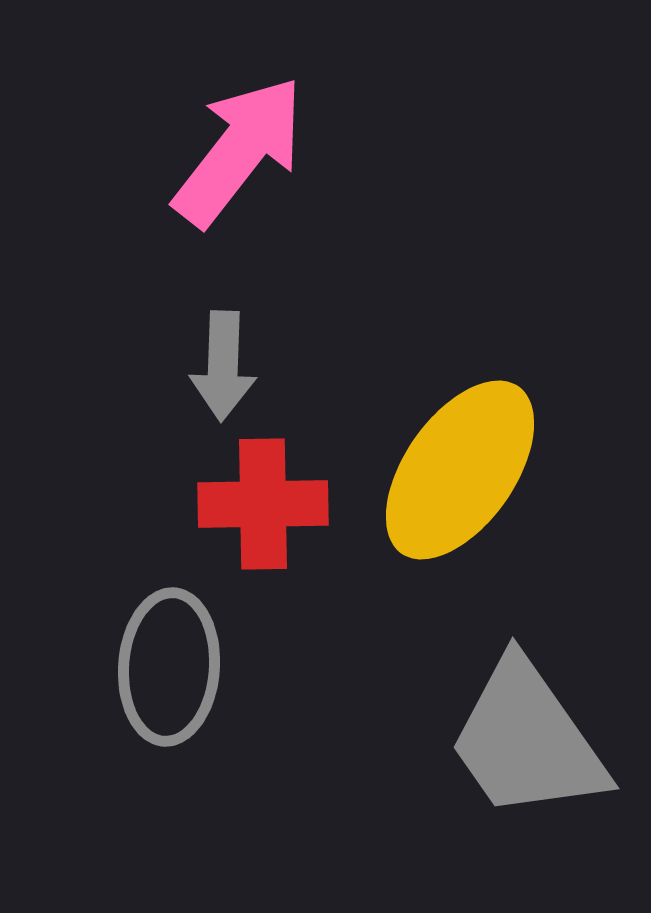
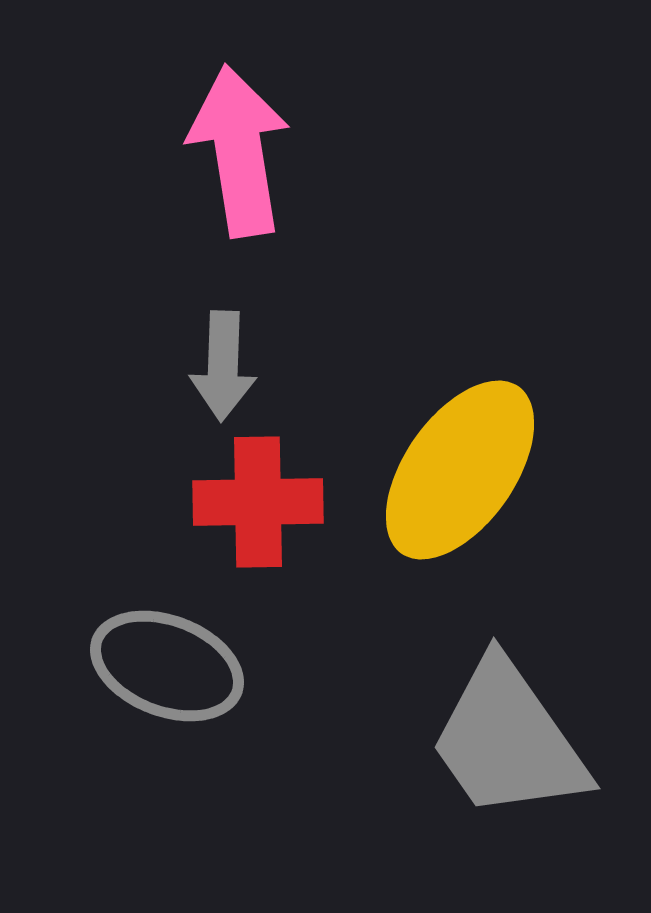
pink arrow: rotated 47 degrees counterclockwise
red cross: moved 5 px left, 2 px up
gray ellipse: moved 2 px left, 1 px up; rotated 73 degrees counterclockwise
gray trapezoid: moved 19 px left
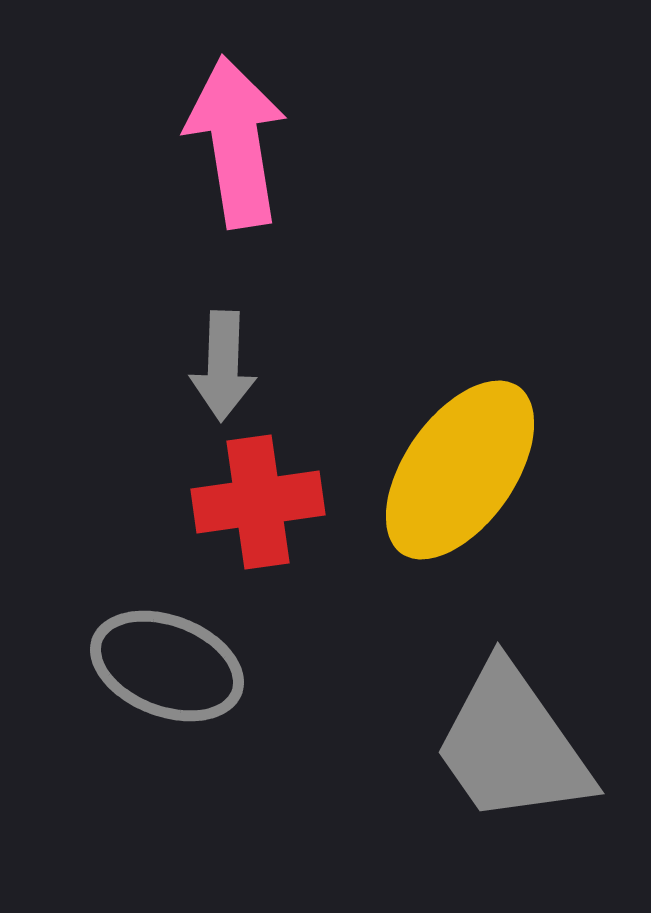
pink arrow: moved 3 px left, 9 px up
red cross: rotated 7 degrees counterclockwise
gray trapezoid: moved 4 px right, 5 px down
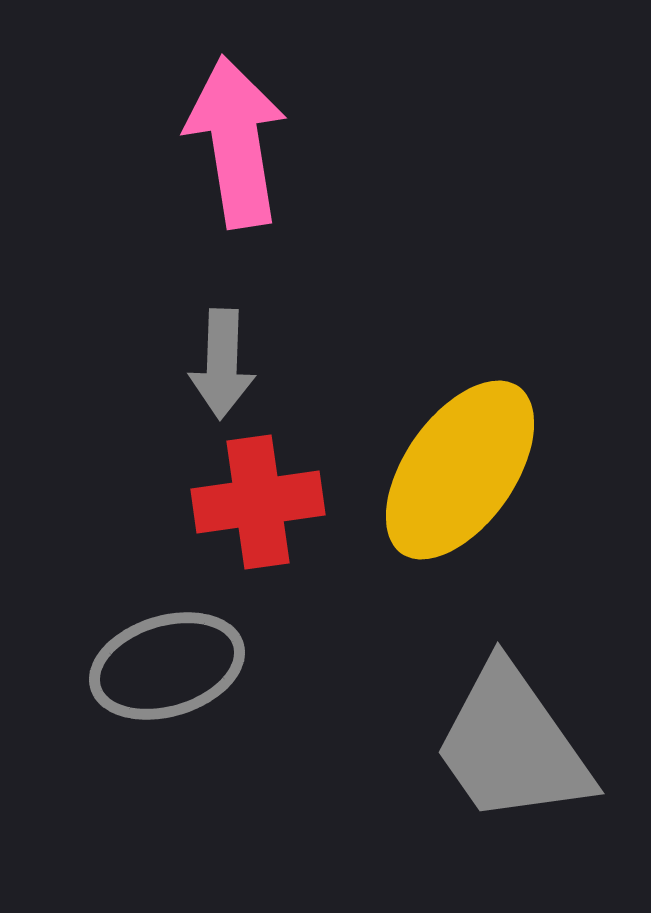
gray arrow: moved 1 px left, 2 px up
gray ellipse: rotated 38 degrees counterclockwise
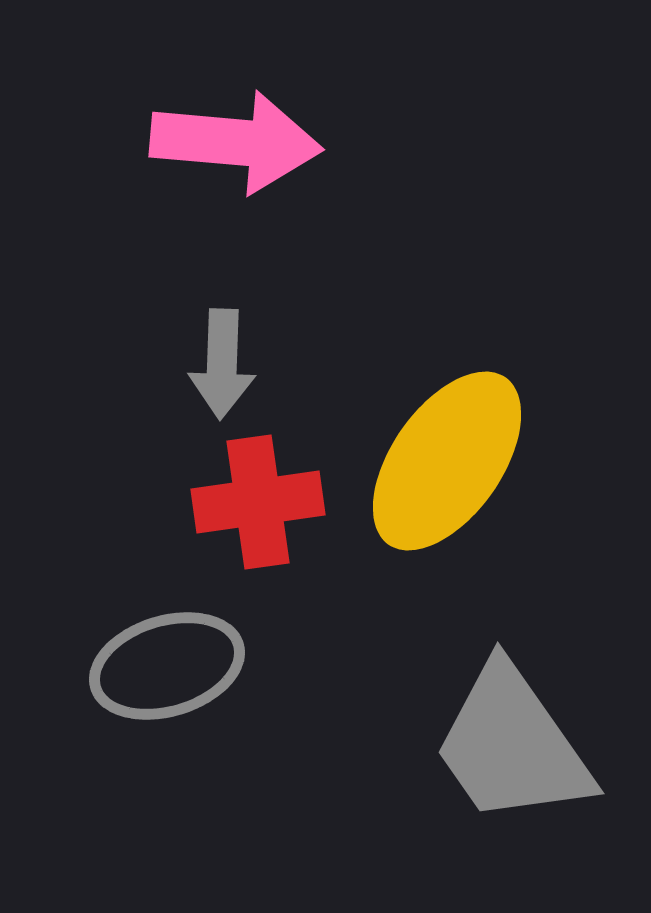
pink arrow: rotated 104 degrees clockwise
yellow ellipse: moved 13 px left, 9 px up
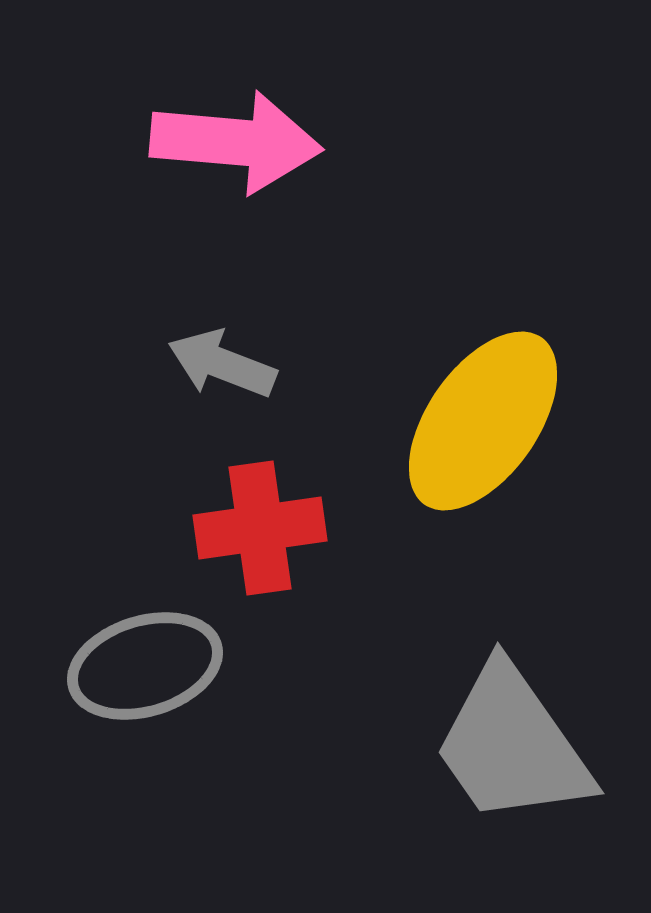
gray arrow: rotated 109 degrees clockwise
yellow ellipse: moved 36 px right, 40 px up
red cross: moved 2 px right, 26 px down
gray ellipse: moved 22 px left
